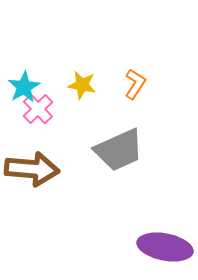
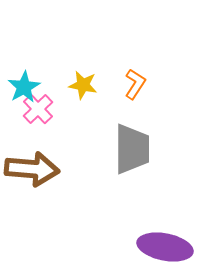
yellow star: moved 1 px right
gray trapezoid: moved 13 px right, 1 px up; rotated 66 degrees counterclockwise
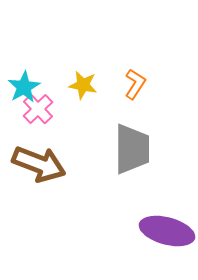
brown arrow: moved 7 px right, 5 px up; rotated 16 degrees clockwise
purple ellipse: moved 2 px right, 16 px up; rotated 4 degrees clockwise
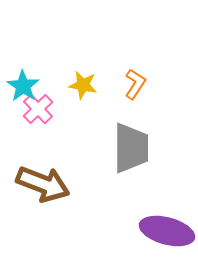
cyan star: moved 1 px left, 1 px up; rotated 8 degrees counterclockwise
gray trapezoid: moved 1 px left, 1 px up
brown arrow: moved 4 px right, 20 px down
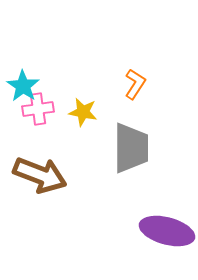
yellow star: moved 27 px down
pink cross: rotated 36 degrees clockwise
brown arrow: moved 3 px left, 9 px up
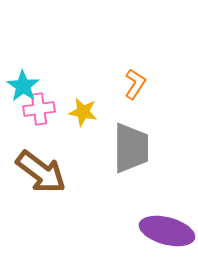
pink cross: moved 1 px right
brown arrow: moved 1 px right, 3 px up; rotated 16 degrees clockwise
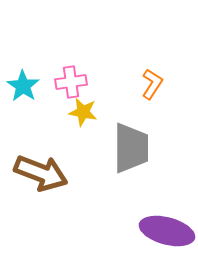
orange L-shape: moved 17 px right
pink cross: moved 32 px right, 27 px up
brown arrow: moved 1 px down; rotated 16 degrees counterclockwise
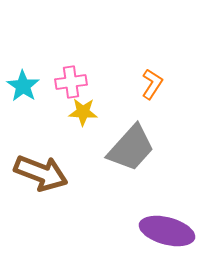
yellow star: rotated 8 degrees counterclockwise
gray trapezoid: rotated 42 degrees clockwise
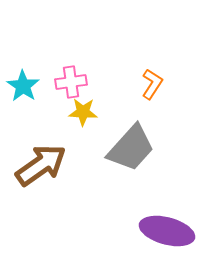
brown arrow: moved 8 px up; rotated 56 degrees counterclockwise
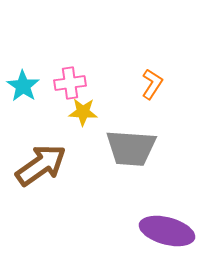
pink cross: moved 1 px left, 1 px down
gray trapezoid: rotated 52 degrees clockwise
